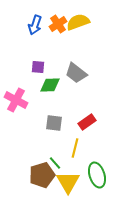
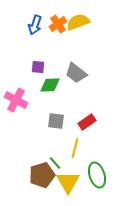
gray square: moved 2 px right, 2 px up
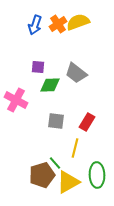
red rectangle: rotated 24 degrees counterclockwise
green ellipse: rotated 15 degrees clockwise
yellow triangle: rotated 30 degrees clockwise
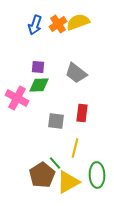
green diamond: moved 11 px left
pink cross: moved 1 px right, 2 px up
red rectangle: moved 5 px left, 9 px up; rotated 24 degrees counterclockwise
brown pentagon: rotated 15 degrees counterclockwise
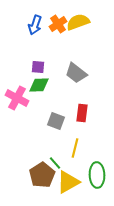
gray square: rotated 12 degrees clockwise
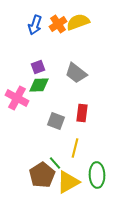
purple square: rotated 24 degrees counterclockwise
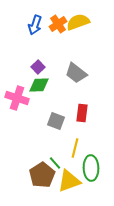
purple square: rotated 24 degrees counterclockwise
pink cross: rotated 10 degrees counterclockwise
green ellipse: moved 6 px left, 7 px up
yellow triangle: moved 1 px right, 1 px up; rotated 10 degrees clockwise
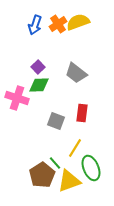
yellow line: rotated 18 degrees clockwise
green ellipse: rotated 20 degrees counterclockwise
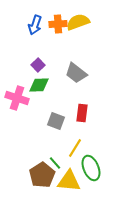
orange cross: rotated 30 degrees clockwise
purple square: moved 2 px up
yellow triangle: rotated 25 degrees clockwise
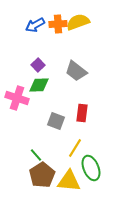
blue arrow: rotated 42 degrees clockwise
gray trapezoid: moved 2 px up
green line: moved 19 px left, 8 px up
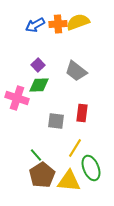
gray square: rotated 12 degrees counterclockwise
